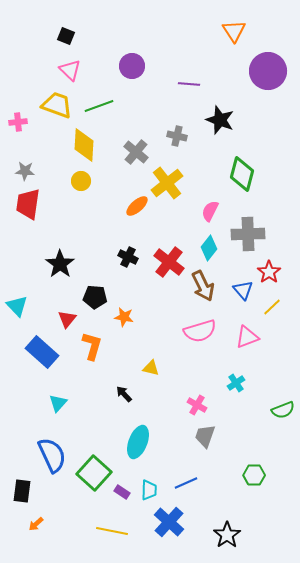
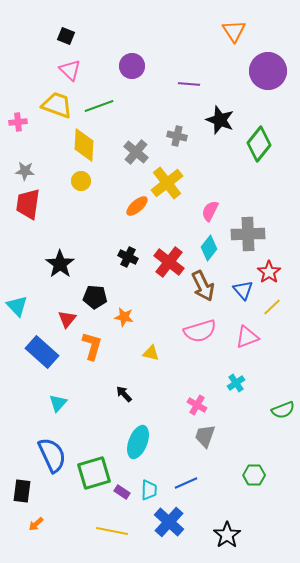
green diamond at (242, 174): moved 17 px right, 30 px up; rotated 24 degrees clockwise
yellow triangle at (151, 368): moved 15 px up
green square at (94, 473): rotated 32 degrees clockwise
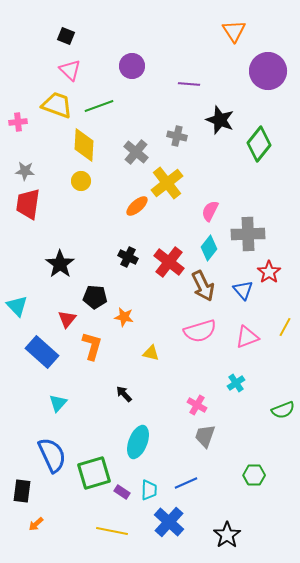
yellow line at (272, 307): moved 13 px right, 20 px down; rotated 18 degrees counterclockwise
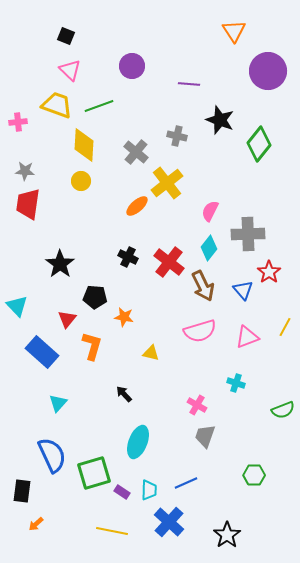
cyan cross at (236, 383): rotated 36 degrees counterclockwise
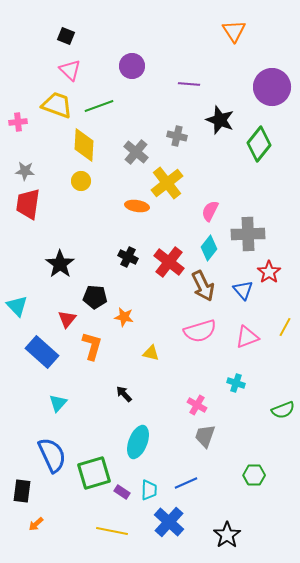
purple circle at (268, 71): moved 4 px right, 16 px down
orange ellipse at (137, 206): rotated 50 degrees clockwise
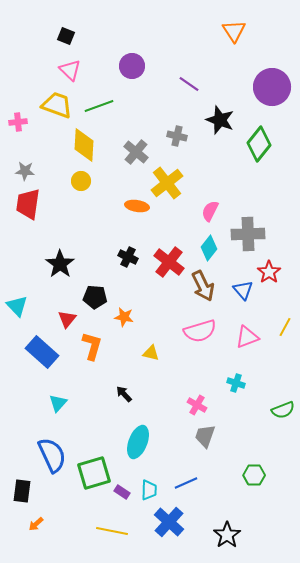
purple line at (189, 84): rotated 30 degrees clockwise
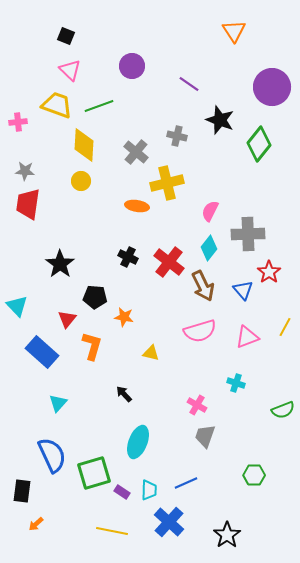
yellow cross at (167, 183): rotated 24 degrees clockwise
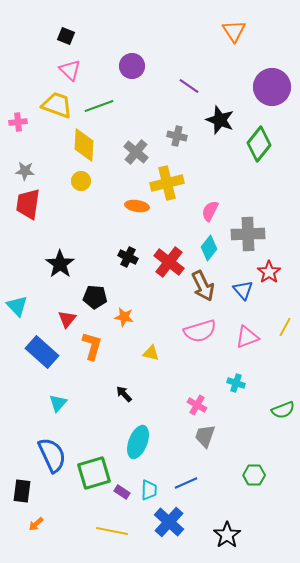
purple line at (189, 84): moved 2 px down
